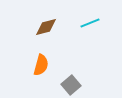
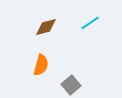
cyan line: rotated 12 degrees counterclockwise
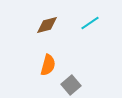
brown diamond: moved 1 px right, 2 px up
orange semicircle: moved 7 px right
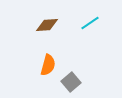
brown diamond: rotated 10 degrees clockwise
gray square: moved 3 px up
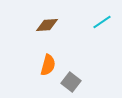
cyan line: moved 12 px right, 1 px up
gray square: rotated 12 degrees counterclockwise
